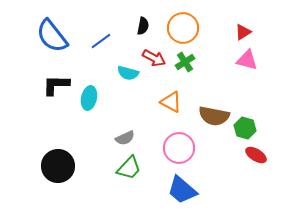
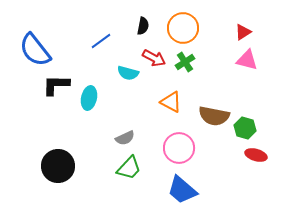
blue semicircle: moved 17 px left, 14 px down
red ellipse: rotated 15 degrees counterclockwise
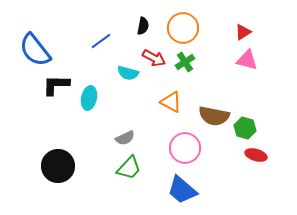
pink circle: moved 6 px right
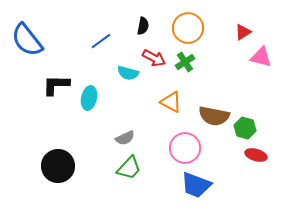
orange circle: moved 5 px right
blue semicircle: moved 8 px left, 10 px up
pink triangle: moved 14 px right, 3 px up
blue trapezoid: moved 14 px right, 5 px up; rotated 20 degrees counterclockwise
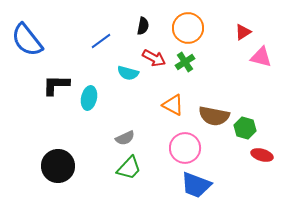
orange triangle: moved 2 px right, 3 px down
red ellipse: moved 6 px right
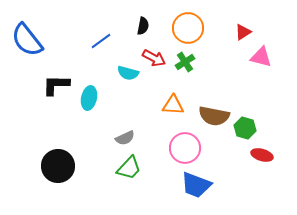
orange triangle: rotated 25 degrees counterclockwise
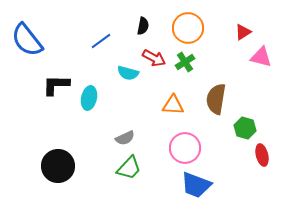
brown semicircle: moved 2 px right, 17 px up; rotated 88 degrees clockwise
red ellipse: rotated 60 degrees clockwise
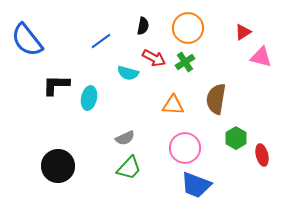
green hexagon: moved 9 px left, 10 px down; rotated 15 degrees clockwise
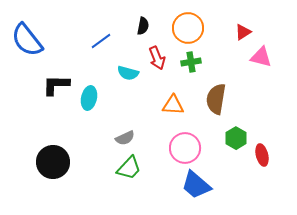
red arrow: moved 3 px right; rotated 40 degrees clockwise
green cross: moved 6 px right; rotated 24 degrees clockwise
black circle: moved 5 px left, 4 px up
blue trapezoid: rotated 20 degrees clockwise
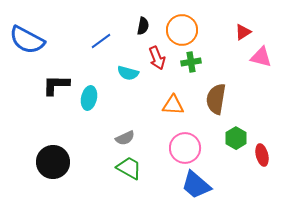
orange circle: moved 6 px left, 2 px down
blue semicircle: rotated 24 degrees counterclockwise
green trapezoid: rotated 104 degrees counterclockwise
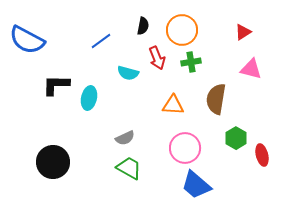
pink triangle: moved 10 px left, 12 px down
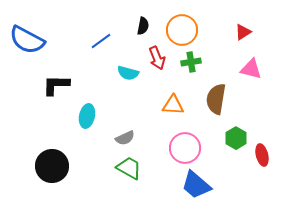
cyan ellipse: moved 2 px left, 18 px down
black circle: moved 1 px left, 4 px down
